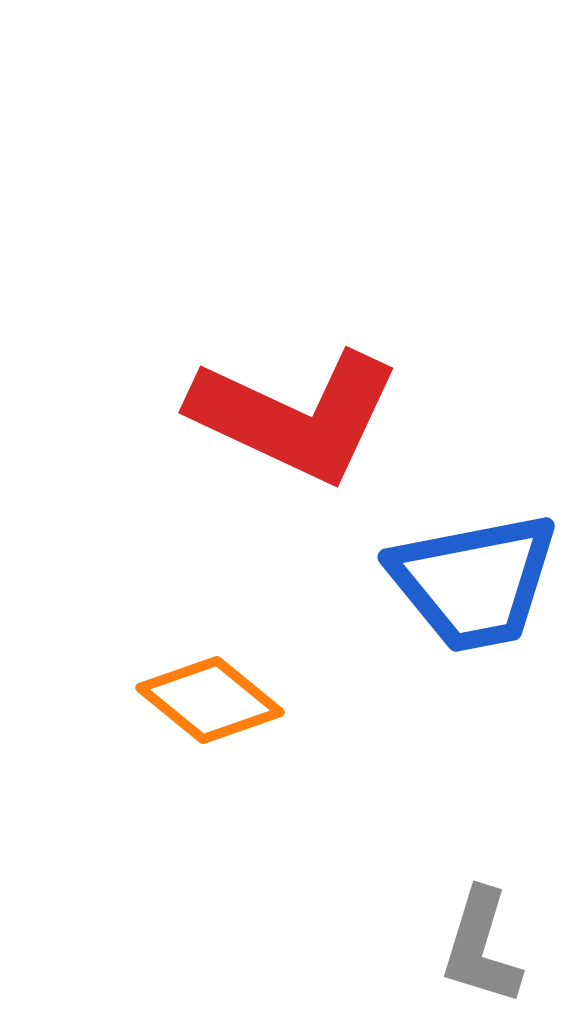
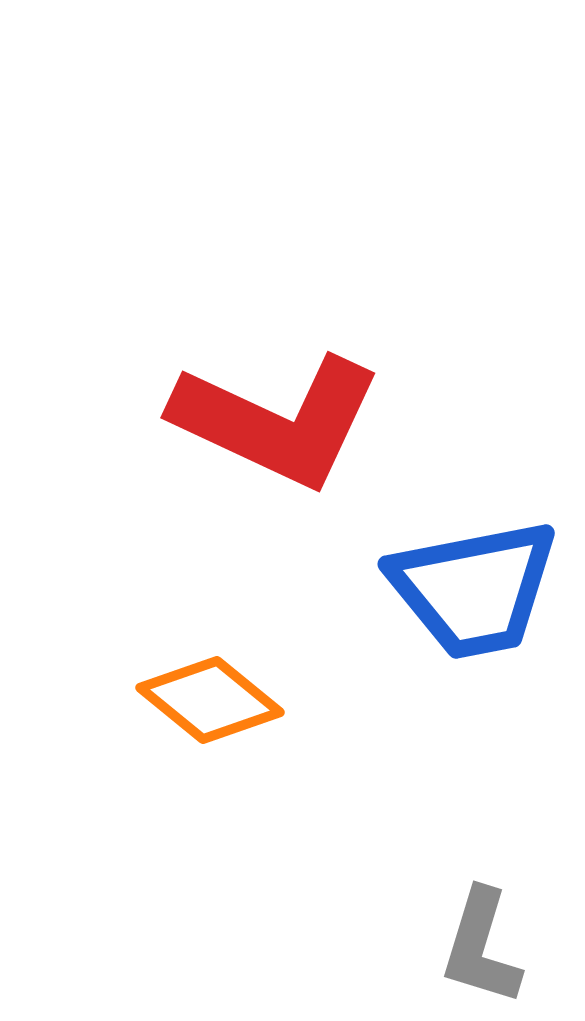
red L-shape: moved 18 px left, 5 px down
blue trapezoid: moved 7 px down
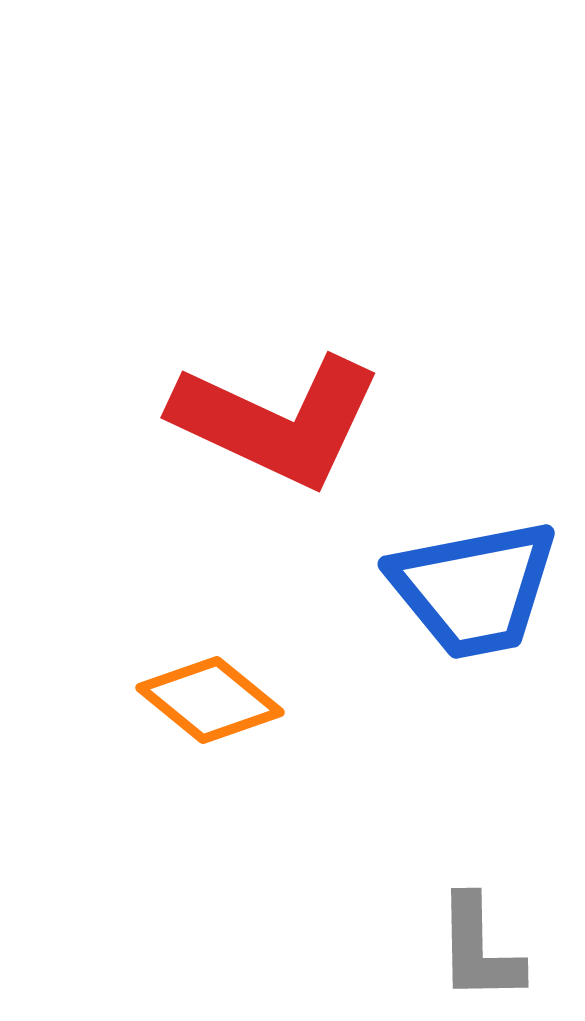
gray L-shape: moved 2 px left, 2 px down; rotated 18 degrees counterclockwise
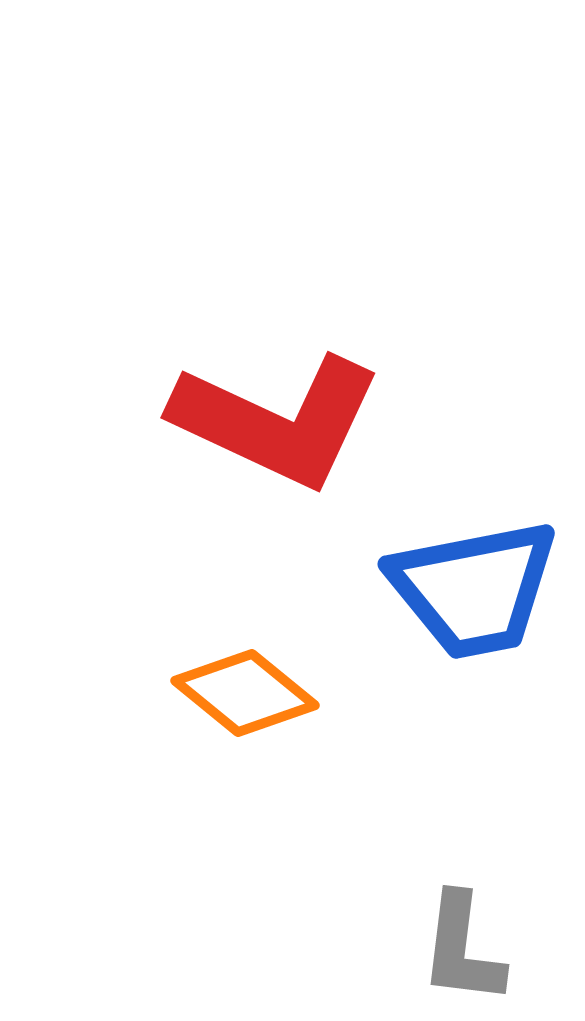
orange diamond: moved 35 px right, 7 px up
gray L-shape: moved 17 px left; rotated 8 degrees clockwise
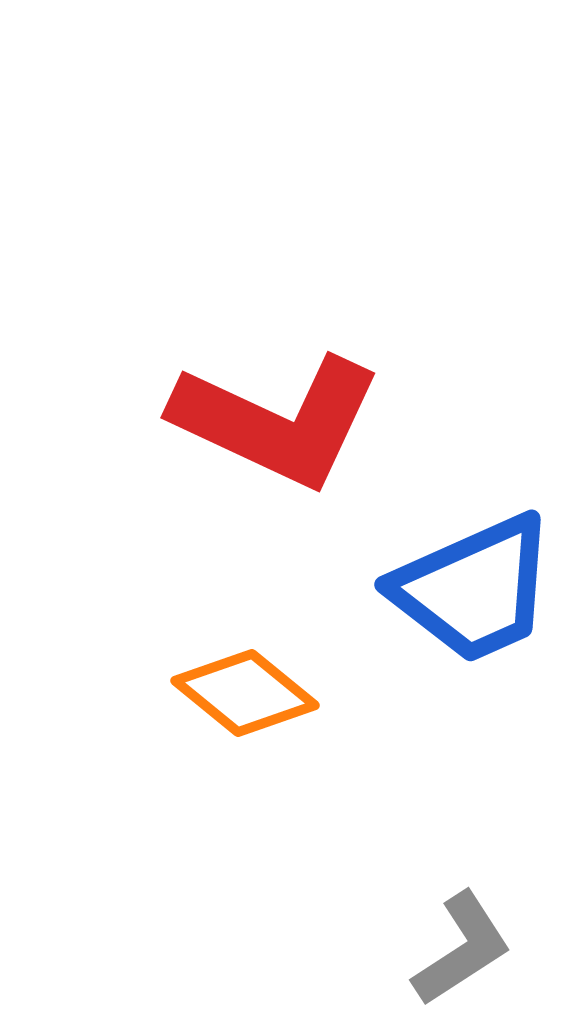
blue trapezoid: rotated 13 degrees counterclockwise
gray L-shape: rotated 130 degrees counterclockwise
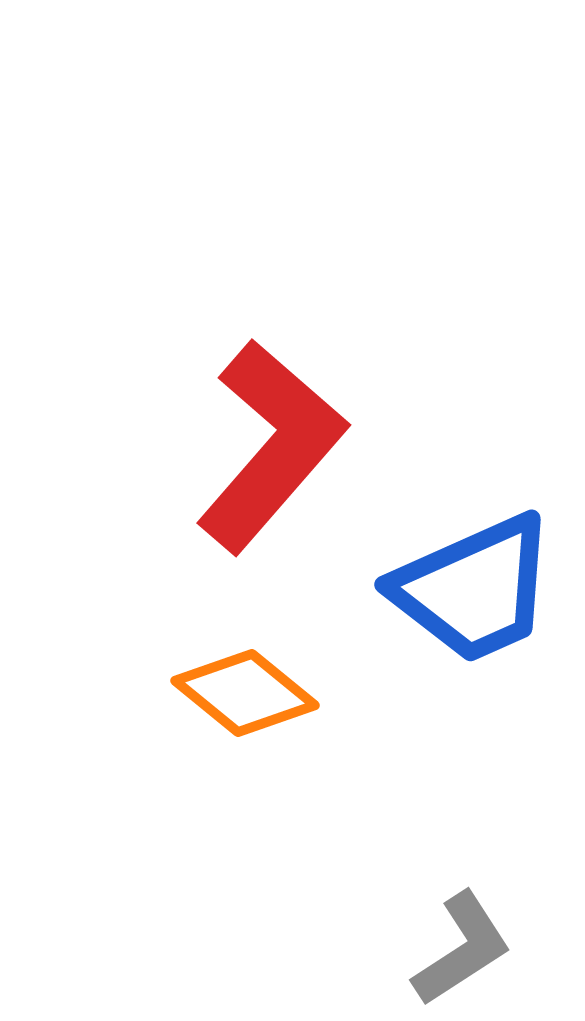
red L-shape: moved 6 px left, 25 px down; rotated 74 degrees counterclockwise
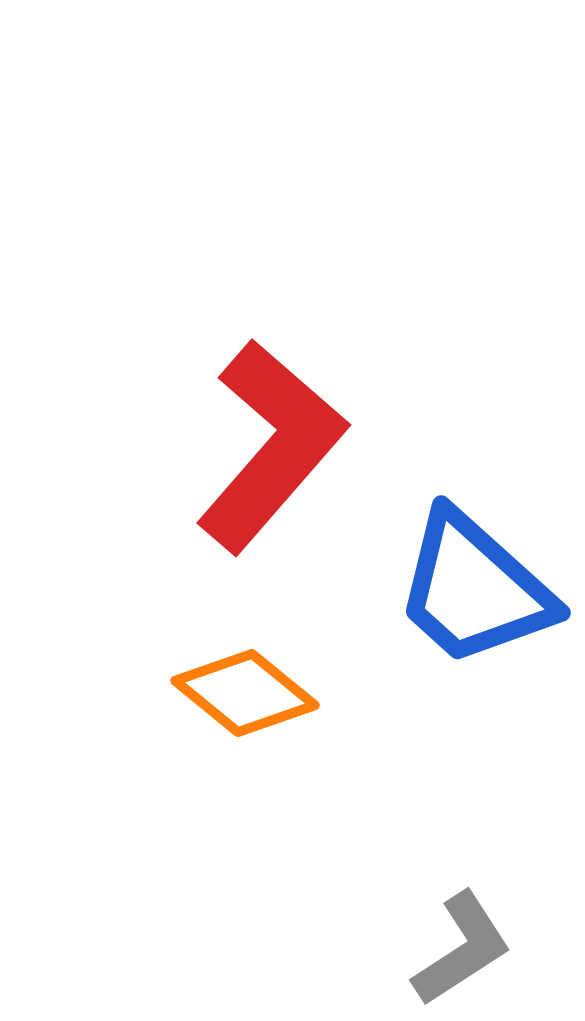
blue trapezoid: rotated 66 degrees clockwise
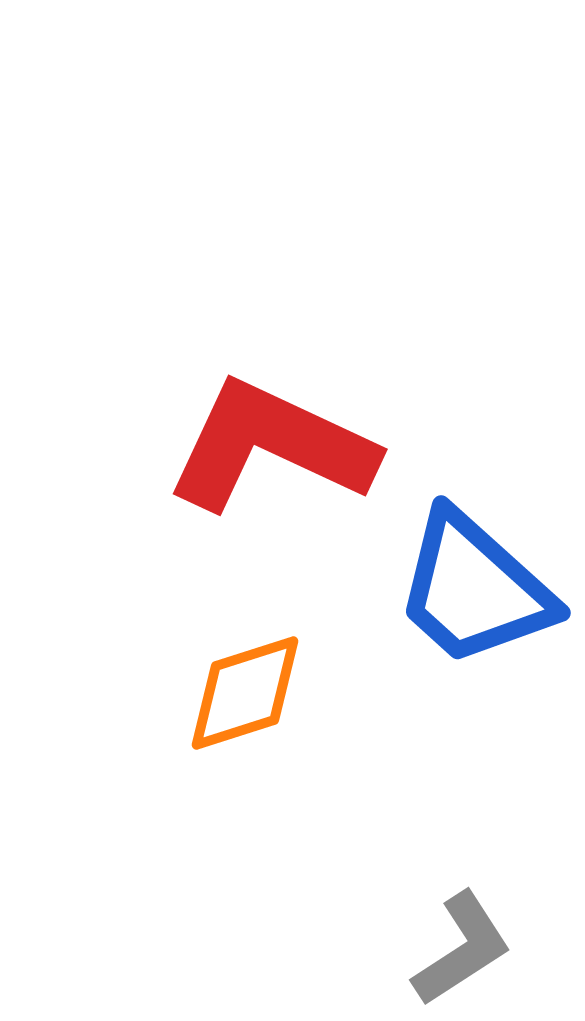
red L-shape: rotated 106 degrees counterclockwise
orange diamond: rotated 57 degrees counterclockwise
